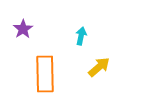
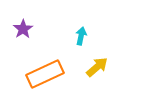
yellow arrow: moved 2 px left
orange rectangle: rotated 66 degrees clockwise
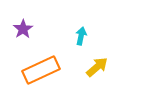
orange rectangle: moved 4 px left, 4 px up
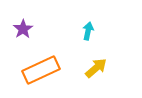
cyan arrow: moved 7 px right, 5 px up
yellow arrow: moved 1 px left, 1 px down
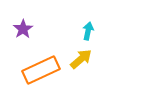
yellow arrow: moved 15 px left, 9 px up
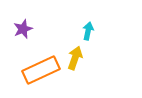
purple star: rotated 12 degrees clockwise
yellow arrow: moved 6 px left, 1 px up; rotated 30 degrees counterclockwise
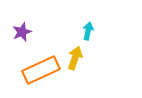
purple star: moved 1 px left, 3 px down
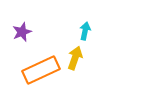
cyan arrow: moved 3 px left
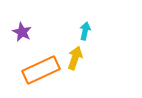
purple star: rotated 24 degrees counterclockwise
